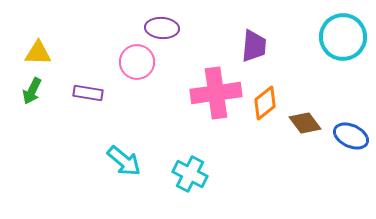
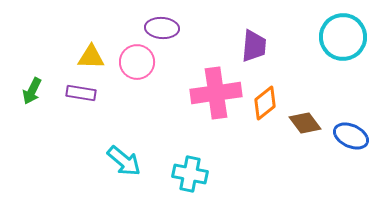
yellow triangle: moved 53 px right, 4 px down
purple rectangle: moved 7 px left
cyan cross: rotated 16 degrees counterclockwise
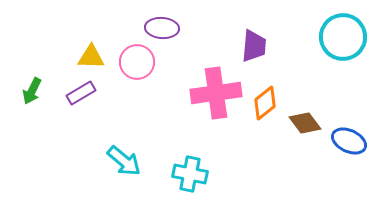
purple rectangle: rotated 40 degrees counterclockwise
blue ellipse: moved 2 px left, 5 px down
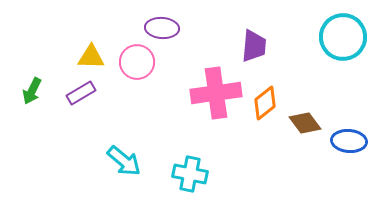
blue ellipse: rotated 20 degrees counterclockwise
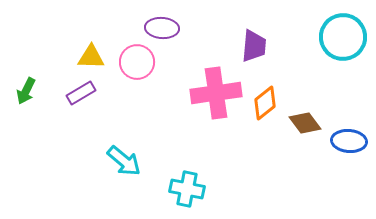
green arrow: moved 6 px left
cyan cross: moved 3 px left, 15 px down
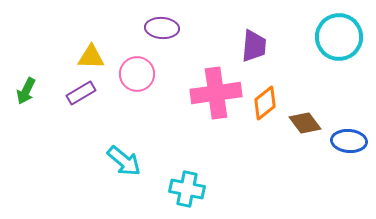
cyan circle: moved 4 px left
pink circle: moved 12 px down
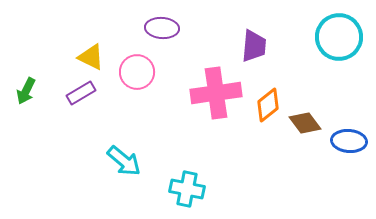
yellow triangle: rotated 24 degrees clockwise
pink circle: moved 2 px up
orange diamond: moved 3 px right, 2 px down
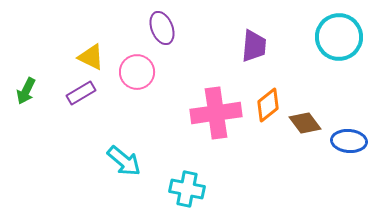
purple ellipse: rotated 64 degrees clockwise
pink cross: moved 20 px down
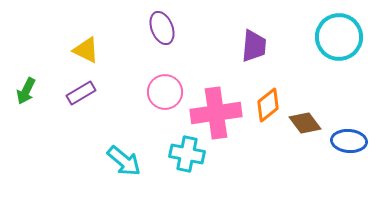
yellow triangle: moved 5 px left, 7 px up
pink circle: moved 28 px right, 20 px down
cyan cross: moved 35 px up
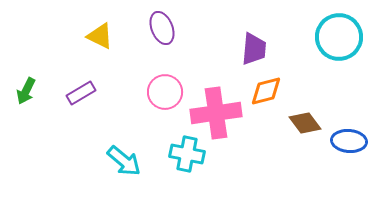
purple trapezoid: moved 3 px down
yellow triangle: moved 14 px right, 14 px up
orange diamond: moved 2 px left, 14 px up; rotated 24 degrees clockwise
